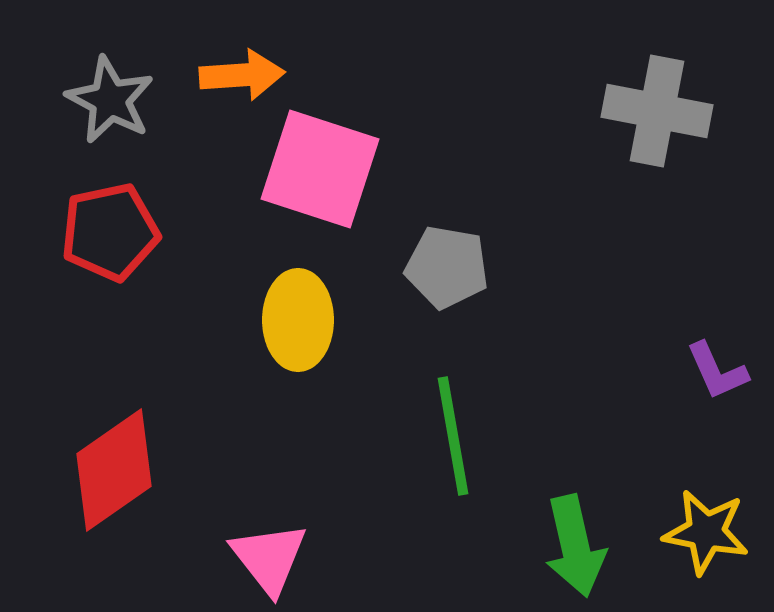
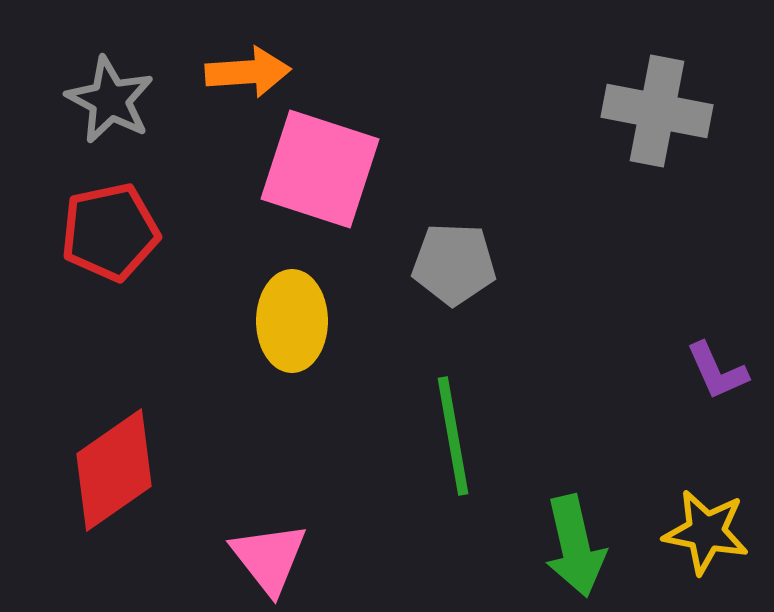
orange arrow: moved 6 px right, 3 px up
gray pentagon: moved 7 px right, 3 px up; rotated 8 degrees counterclockwise
yellow ellipse: moved 6 px left, 1 px down
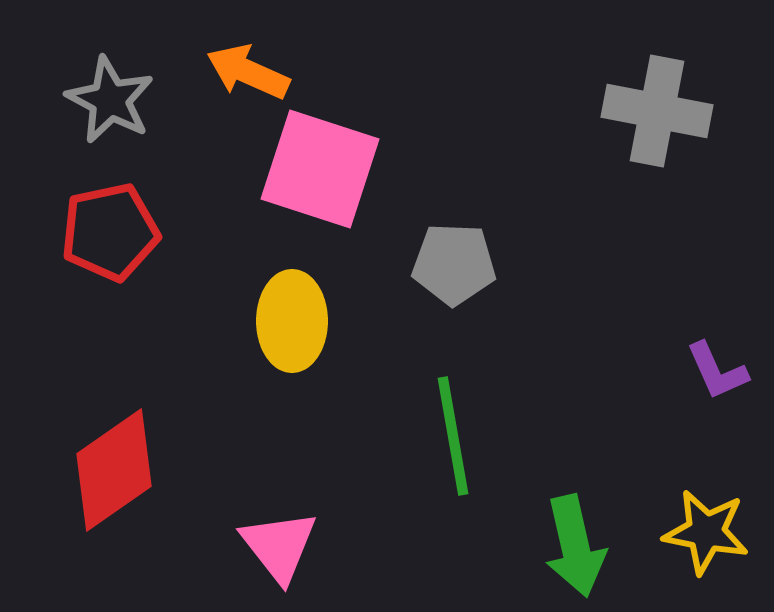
orange arrow: rotated 152 degrees counterclockwise
pink triangle: moved 10 px right, 12 px up
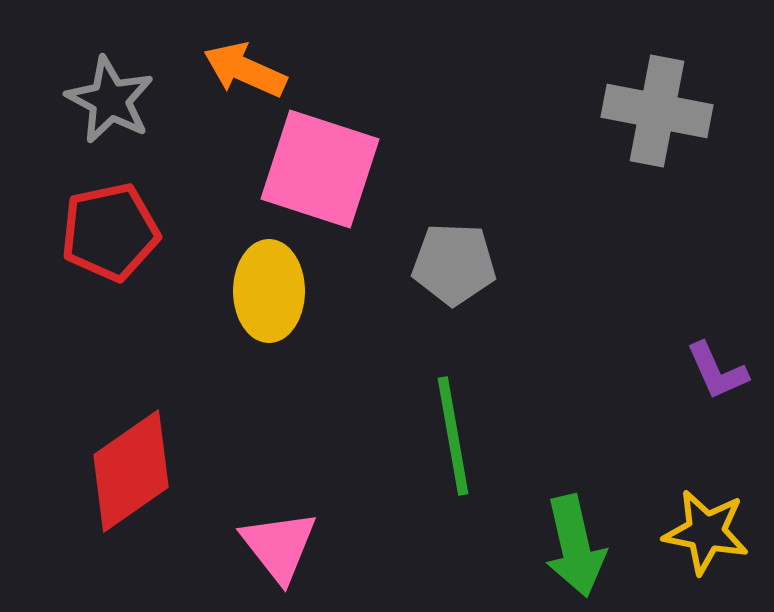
orange arrow: moved 3 px left, 2 px up
yellow ellipse: moved 23 px left, 30 px up
red diamond: moved 17 px right, 1 px down
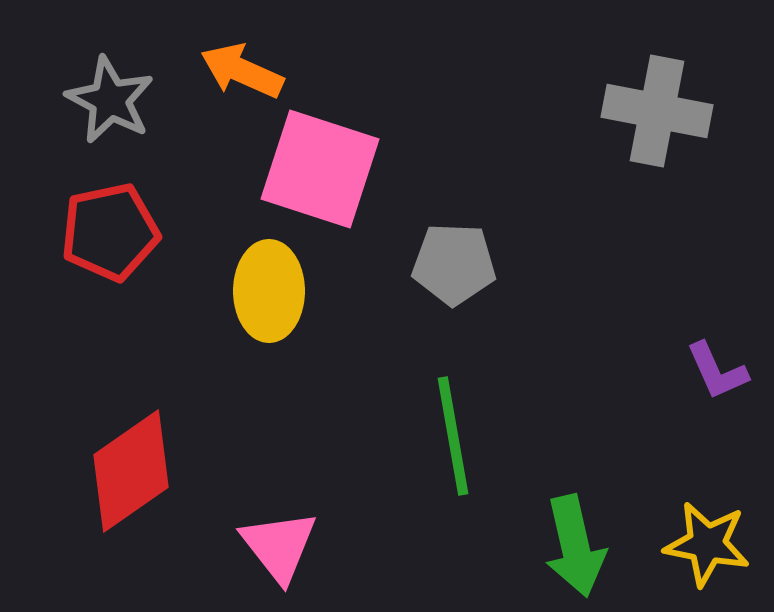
orange arrow: moved 3 px left, 1 px down
yellow star: moved 1 px right, 12 px down
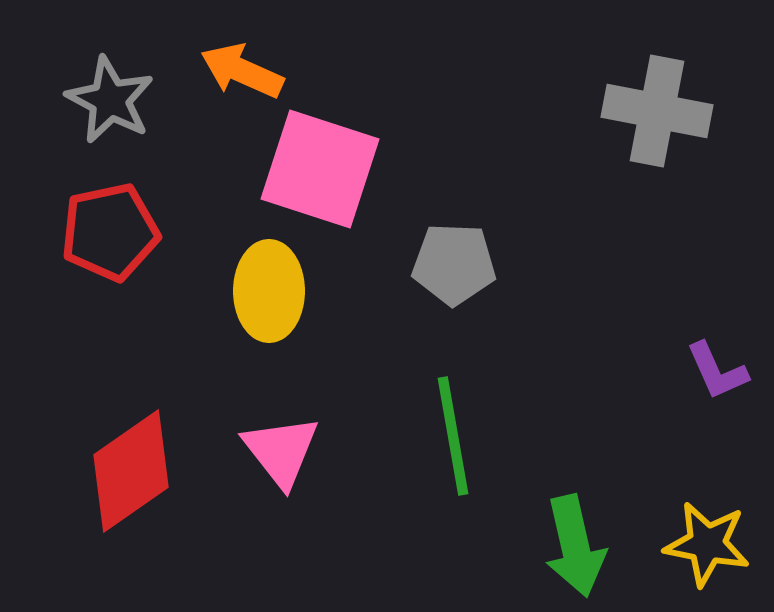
pink triangle: moved 2 px right, 95 px up
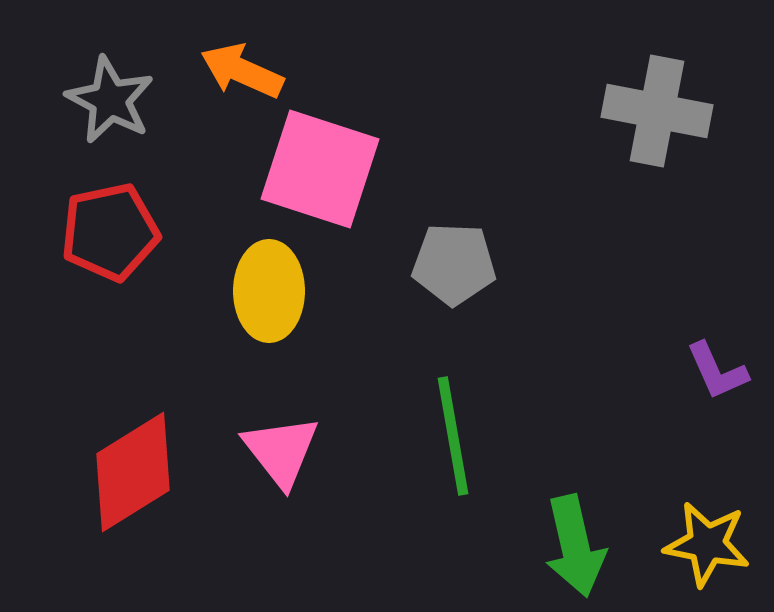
red diamond: moved 2 px right, 1 px down; rotated 3 degrees clockwise
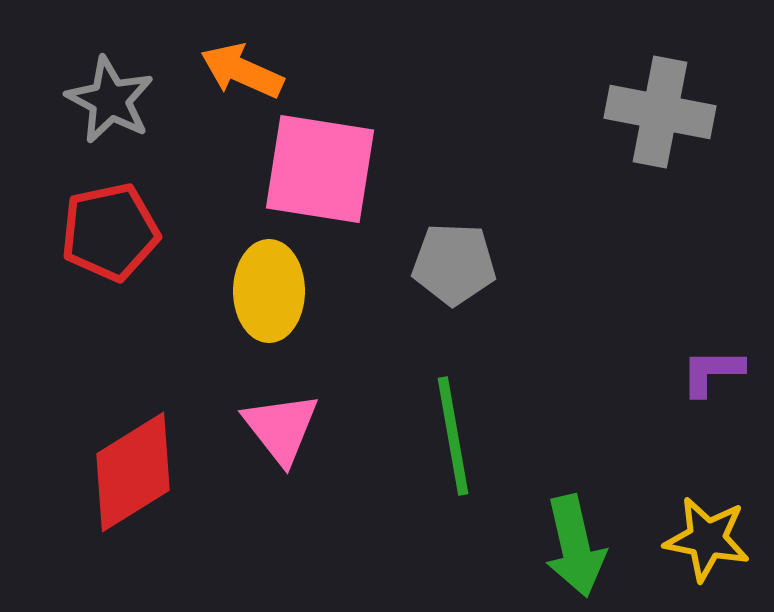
gray cross: moved 3 px right, 1 px down
pink square: rotated 9 degrees counterclockwise
purple L-shape: moved 5 px left, 1 px down; rotated 114 degrees clockwise
pink triangle: moved 23 px up
yellow star: moved 5 px up
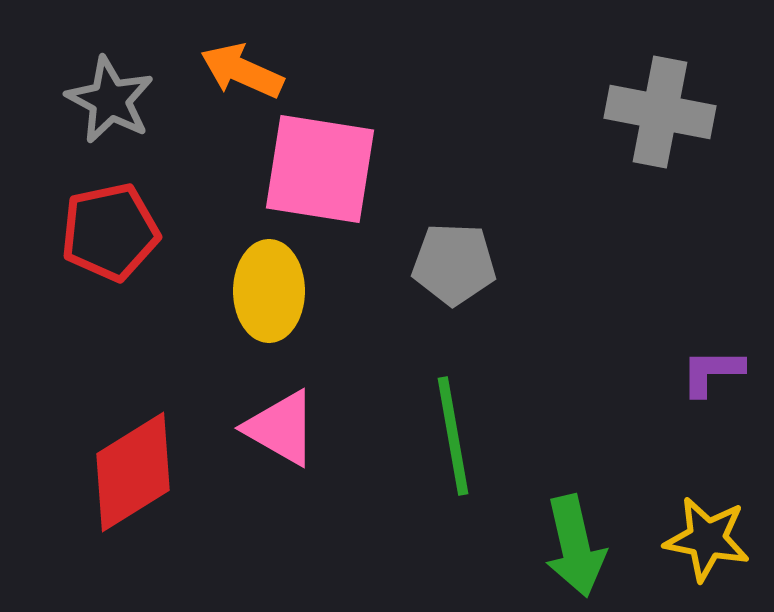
pink triangle: rotated 22 degrees counterclockwise
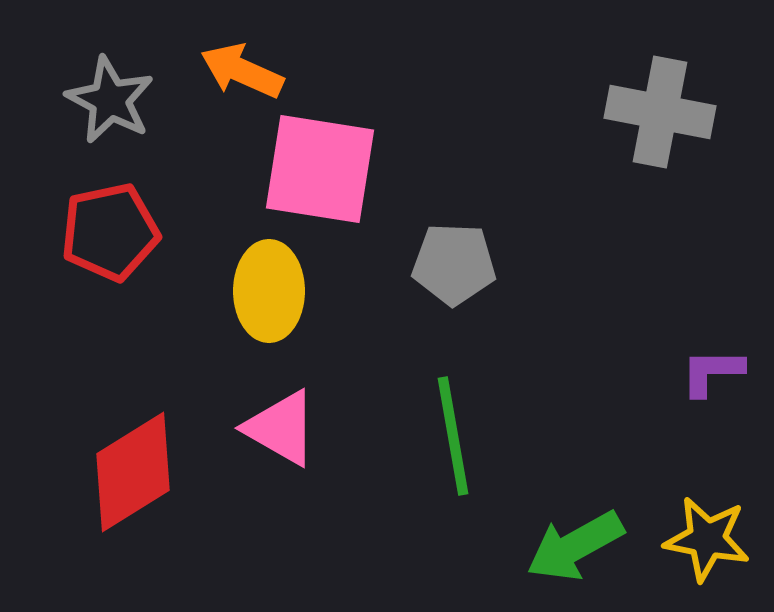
green arrow: rotated 74 degrees clockwise
